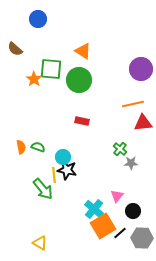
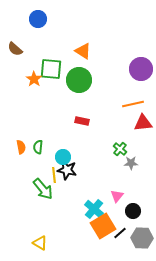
green semicircle: rotated 104 degrees counterclockwise
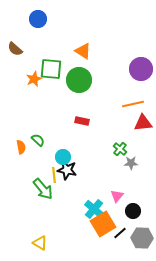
orange star: rotated 14 degrees clockwise
green semicircle: moved 7 px up; rotated 128 degrees clockwise
orange square: moved 2 px up
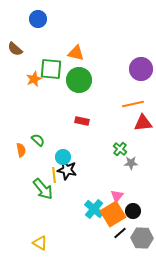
orange triangle: moved 7 px left, 2 px down; rotated 18 degrees counterclockwise
orange semicircle: moved 3 px down
orange square: moved 10 px right, 10 px up
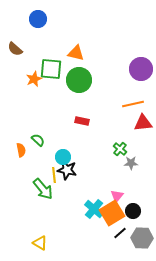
orange square: moved 1 px left, 1 px up
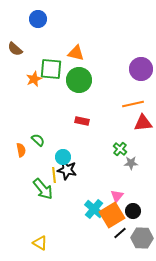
orange square: moved 2 px down
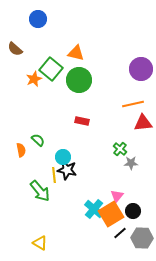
green square: rotated 35 degrees clockwise
green arrow: moved 3 px left, 2 px down
orange square: moved 1 px left, 1 px up
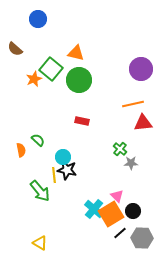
pink triangle: rotated 24 degrees counterclockwise
